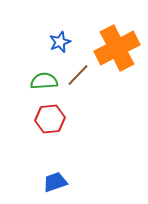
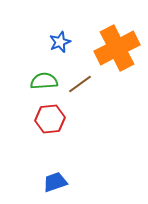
brown line: moved 2 px right, 9 px down; rotated 10 degrees clockwise
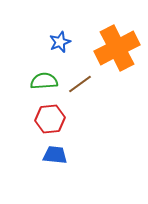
blue trapezoid: moved 27 px up; rotated 25 degrees clockwise
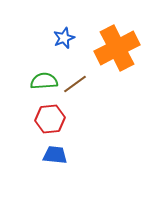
blue star: moved 4 px right, 4 px up
brown line: moved 5 px left
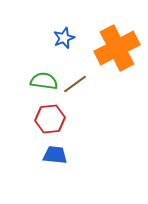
green semicircle: rotated 12 degrees clockwise
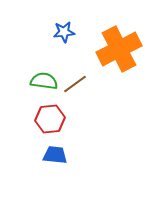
blue star: moved 6 px up; rotated 15 degrees clockwise
orange cross: moved 2 px right, 1 px down
